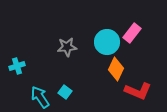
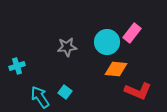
orange diamond: rotated 70 degrees clockwise
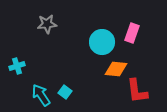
pink rectangle: rotated 18 degrees counterclockwise
cyan circle: moved 5 px left
gray star: moved 20 px left, 23 px up
red L-shape: moved 1 px left; rotated 60 degrees clockwise
cyan arrow: moved 1 px right, 2 px up
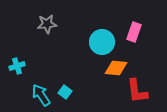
pink rectangle: moved 2 px right, 1 px up
orange diamond: moved 1 px up
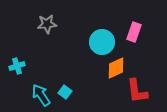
orange diamond: rotated 30 degrees counterclockwise
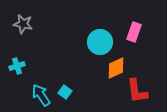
gray star: moved 24 px left; rotated 18 degrees clockwise
cyan circle: moved 2 px left
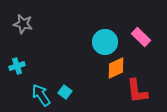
pink rectangle: moved 7 px right, 5 px down; rotated 66 degrees counterclockwise
cyan circle: moved 5 px right
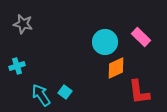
red L-shape: moved 2 px right, 1 px down
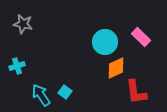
red L-shape: moved 3 px left
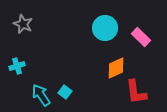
gray star: rotated 12 degrees clockwise
cyan circle: moved 14 px up
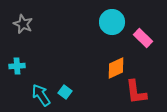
cyan circle: moved 7 px right, 6 px up
pink rectangle: moved 2 px right, 1 px down
cyan cross: rotated 14 degrees clockwise
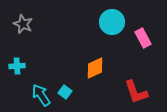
pink rectangle: rotated 18 degrees clockwise
orange diamond: moved 21 px left
red L-shape: rotated 12 degrees counterclockwise
